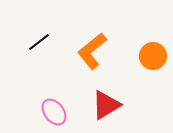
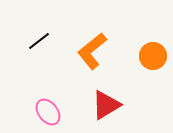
black line: moved 1 px up
pink ellipse: moved 6 px left
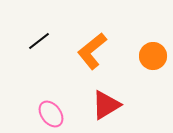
pink ellipse: moved 3 px right, 2 px down
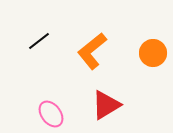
orange circle: moved 3 px up
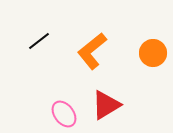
pink ellipse: moved 13 px right
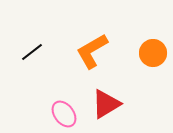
black line: moved 7 px left, 11 px down
orange L-shape: rotated 9 degrees clockwise
red triangle: moved 1 px up
